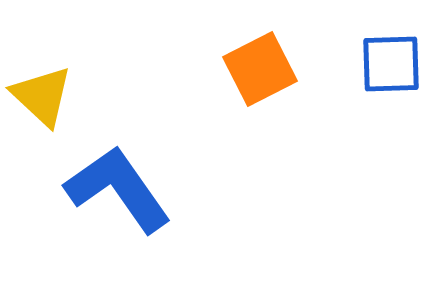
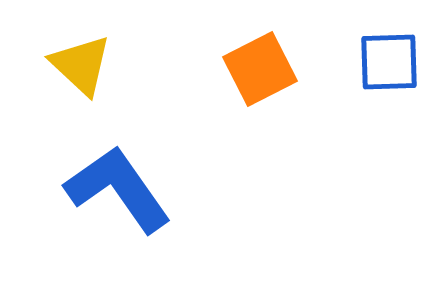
blue square: moved 2 px left, 2 px up
yellow triangle: moved 39 px right, 31 px up
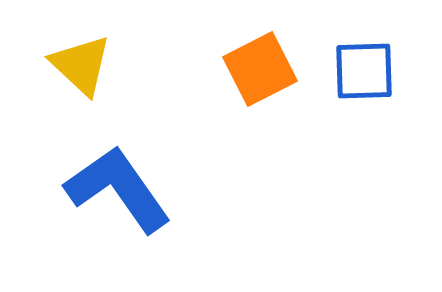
blue square: moved 25 px left, 9 px down
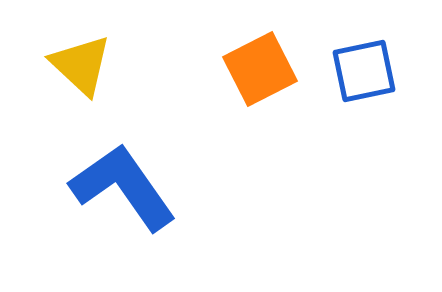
blue square: rotated 10 degrees counterclockwise
blue L-shape: moved 5 px right, 2 px up
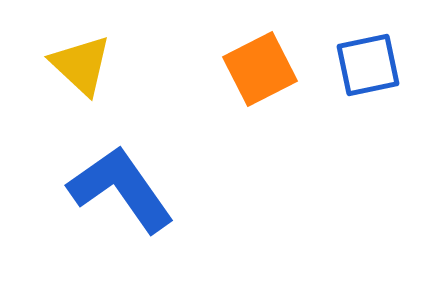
blue square: moved 4 px right, 6 px up
blue L-shape: moved 2 px left, 2 px down
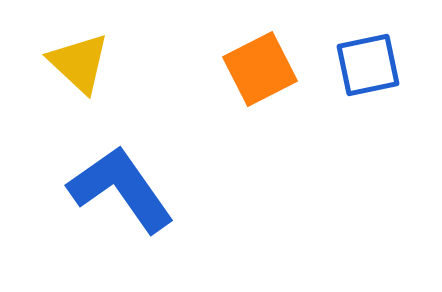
yellow triangle: moved 2 px left, 2 px up
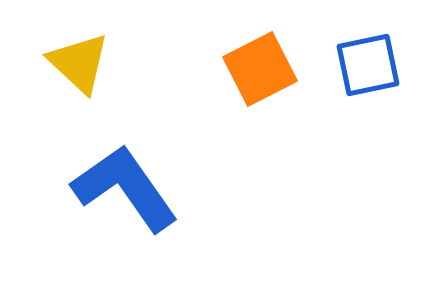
blue L-shape: moved 4 px right, 1 px up
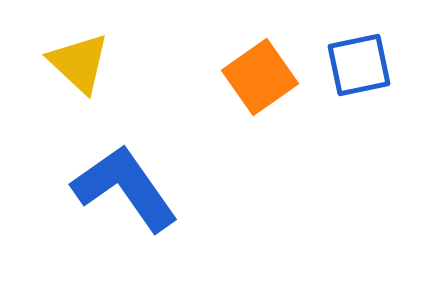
blue square: moved 9 px left
orange square: moved 8 px down; rotated 8 degrees counterclockwise
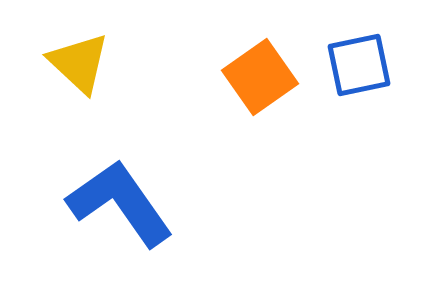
blue L-shape: moved 5 px left, 15 px down
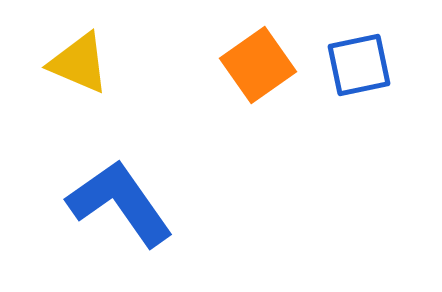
yellow triangle: rotated 20 degrees counterclockwise
orange square: moved 2 px left, 12 px up
